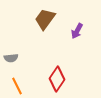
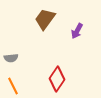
orange line: moved 4 px left
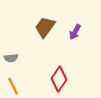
brown trapezoid: moved 8 px down
purple arrow: moved 2 px left, 1 px down
red diamond: moved 2 px right
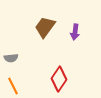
purple arrow: rotated 21 degrees counterclockwise
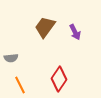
purple arrow: rotated 35 degrees counterclockwise
orange line: moved 7 px right, 1 px up
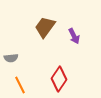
purple arrow: moved 1 px left, 4 px down
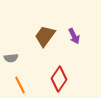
brown trapezoid: moved 9 px down
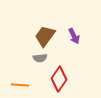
gray semicircle: moved 29 px right
orange line: rotated 60 degrees counterclockwise
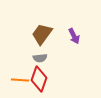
brown trapezoid: moved 3 px left, 2 px up
red diamond: moved 20 px left; rotated 15 degrees counterclockwise
orange line: moved 5 px up
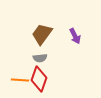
purple arrow: moved 1 px right
